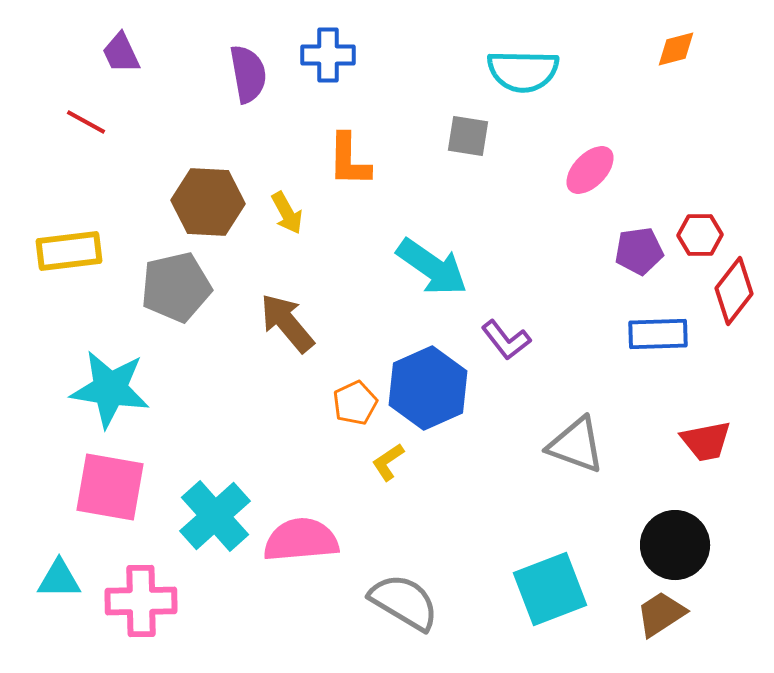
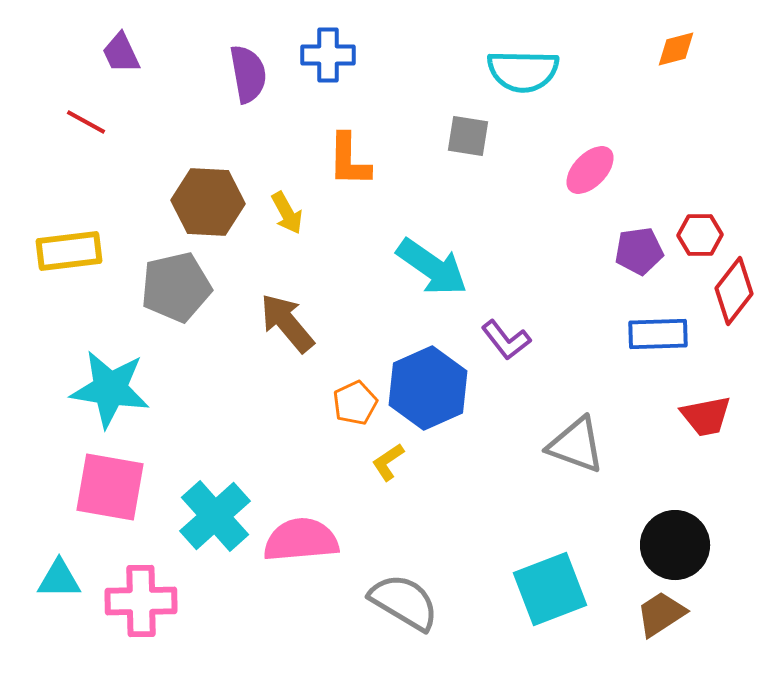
red trapezoid: moved 25 px up
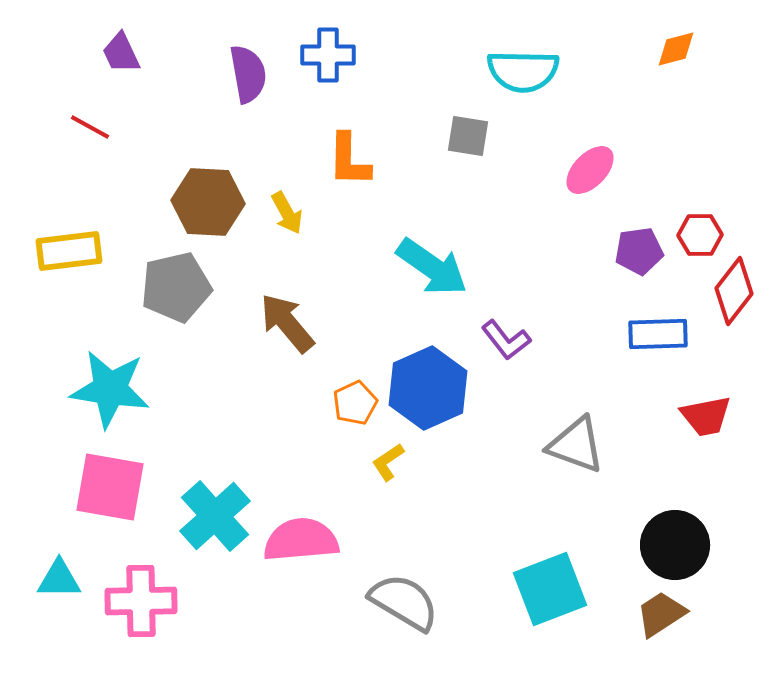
red line: moved 4 px right, 5 px down
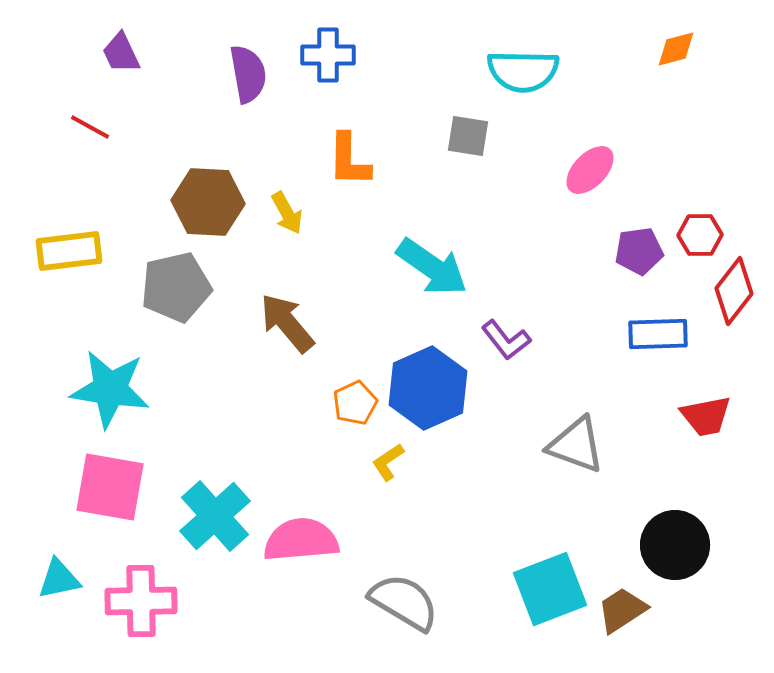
cyan triangle: rotated 12 degrees counterclockwise
brown trapezoid: moved 39 px left, 4 px up
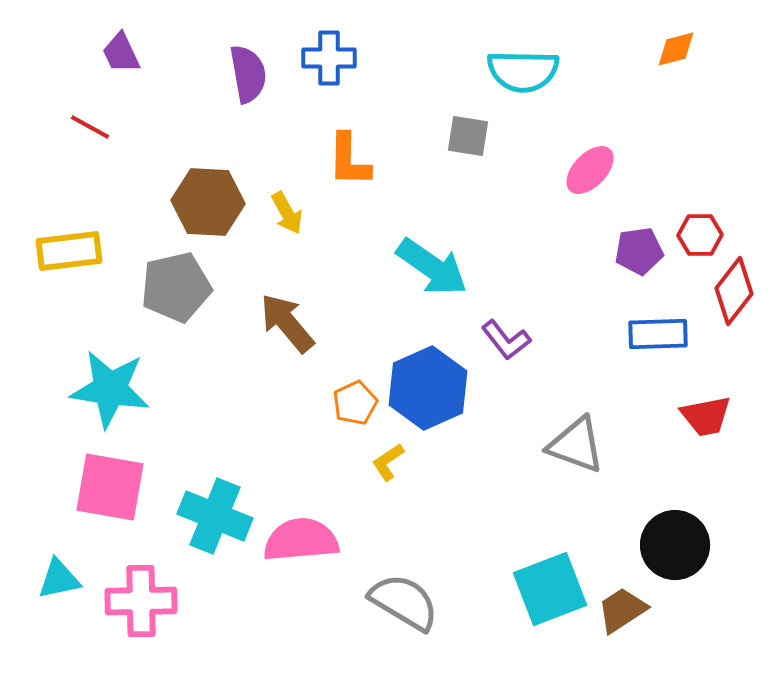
blue cross: moved 1 px right, 3 px down
cyan cross: rotated 26 degrees counterclockwise
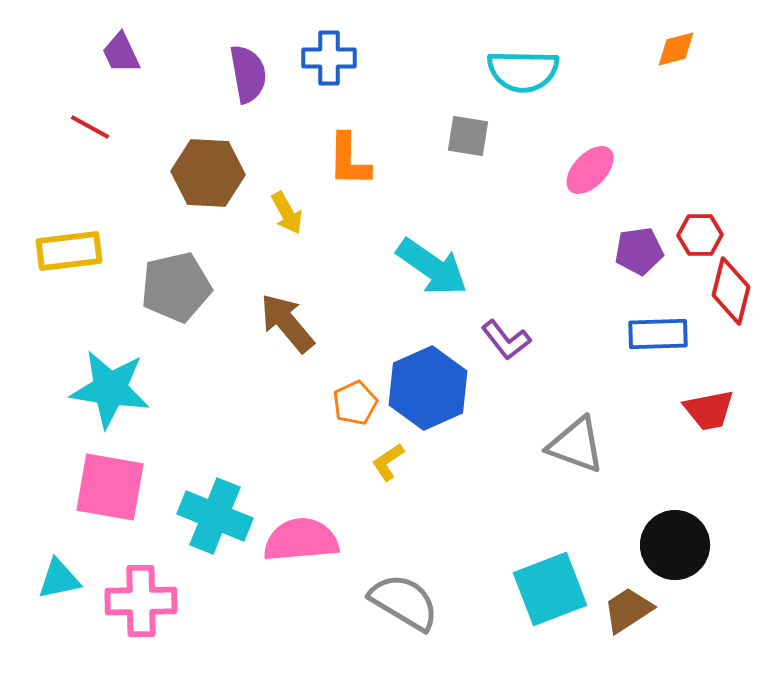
brown hexagon: moved 29 px up
red diamond: moved 3 px left; rotated 24 degrees counterclockwise
red trapezoid: moved 3 px right, 6 px up
brown trapezoid: moved 6 px right
